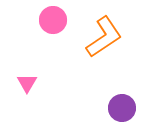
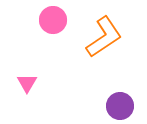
purple circle: moved 2 px left, 2 px up
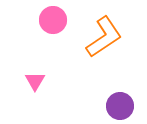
pink triangle: moved 8 px right, 2 px up
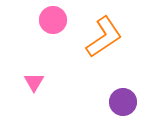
pink triangle: moved 1 px left, 1 px down
purple circle: moved 3 px right, 4 px up
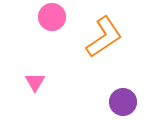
pink circle: moved 1 px left, 3 px up
pink triangle: moved 1 px right
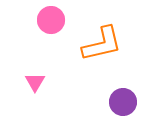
pink circle: moved 1 px left, 3 px down
orange L-shape: moved 2 px left, 7 px down; rotated 21 degrees clockwise
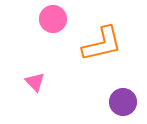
pink circle: moved 2 px right, 1 px up
pink triangle: rotated 15 degrees counterclockwise
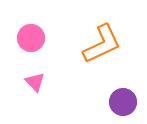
pink circle: moved 22 px left, 19 px down
orange L-shape: rotated 12 degrees counterclockwise
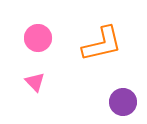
pink circle: moved 7 px right
orange L-shape: rotated 12 degrees clockwise
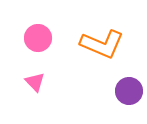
orange L-shape: rotated 36 degrees clockwise
purple circle: moved 6 px right, 11 px up
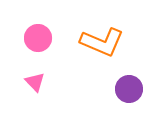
orange L-shape: moved 2 px up
purple circle: moved 2 px up
